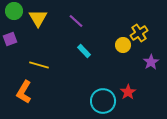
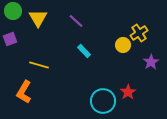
green circle: moved 1 px left
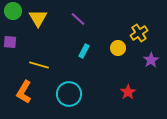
purple line: moved 2 px right, 2 px up
purple square: moved 3 px down; rotated 24 degrees clockwise
yellow circle: moved 5 px left, 3 px down
cyan rectangle: rotated 72 degrees clockwise
purple star: moved 2 px up
cyan circle: moved 34 px left, 7 px up
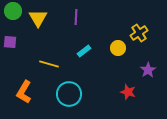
purple line: moved 2 px left, 2 px up; rotated 49 degrees clockwise
cyan rectangle: rotated 24 degrees clockwise
purple star: moved 3 px left, 10 px down
yellow line: moved 10 px right, 1 px up
red star: rotated 21 degrees counterclockwise
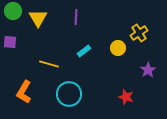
red star: moved 2 px left, 5 px down
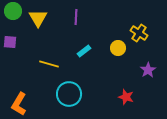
yellow cross: rotated 24 degrees counterclockwise
orange L-shape: moved 5 px left, 12 px down
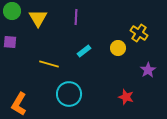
green circle: moved 1 px left
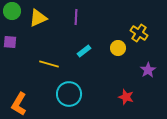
yellow triangle: rotated 36 degrees clockwise
